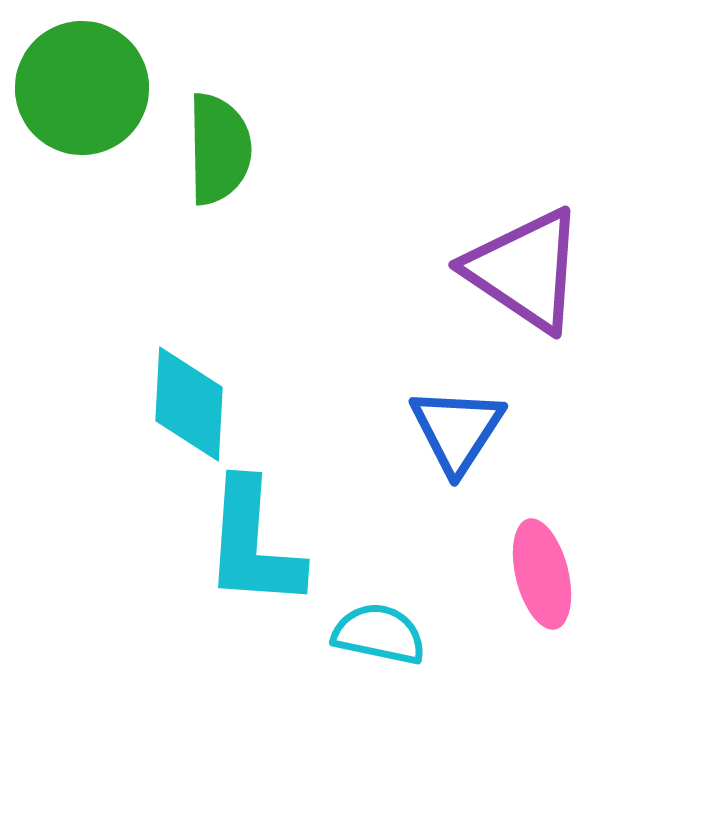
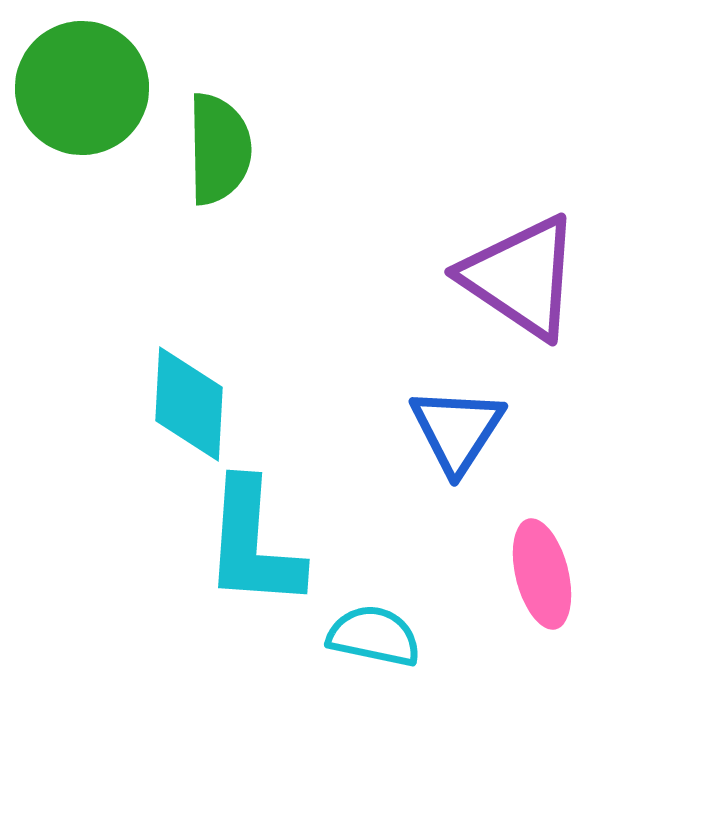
purple triangle: moved 4 px left, 7 px down
cyan semicircle: moved 5 px left, 2 px down
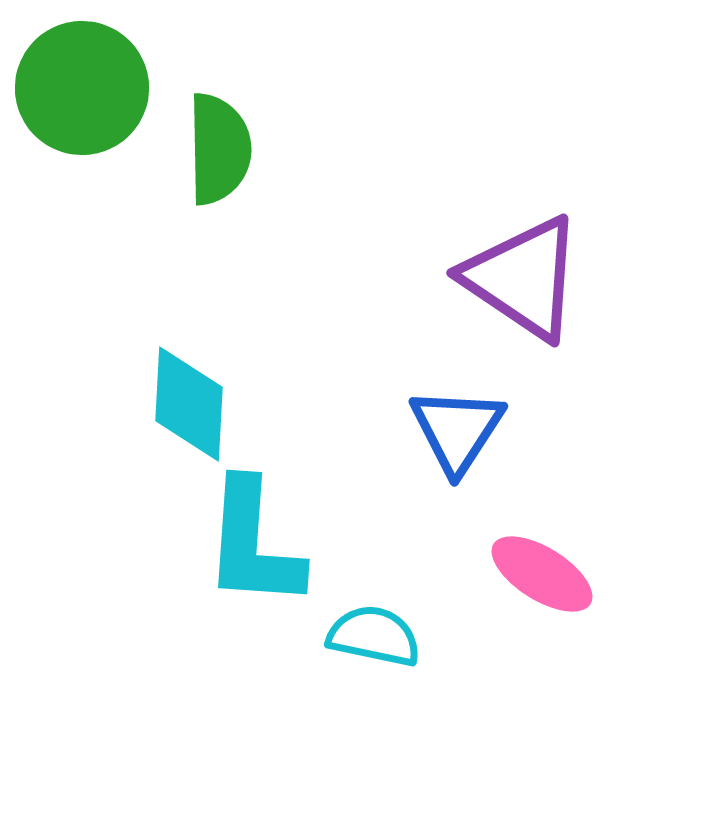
purple triangle: moved 2 px right, 1 px down
pink ellipse: rotated 44 degrees counterclockwise
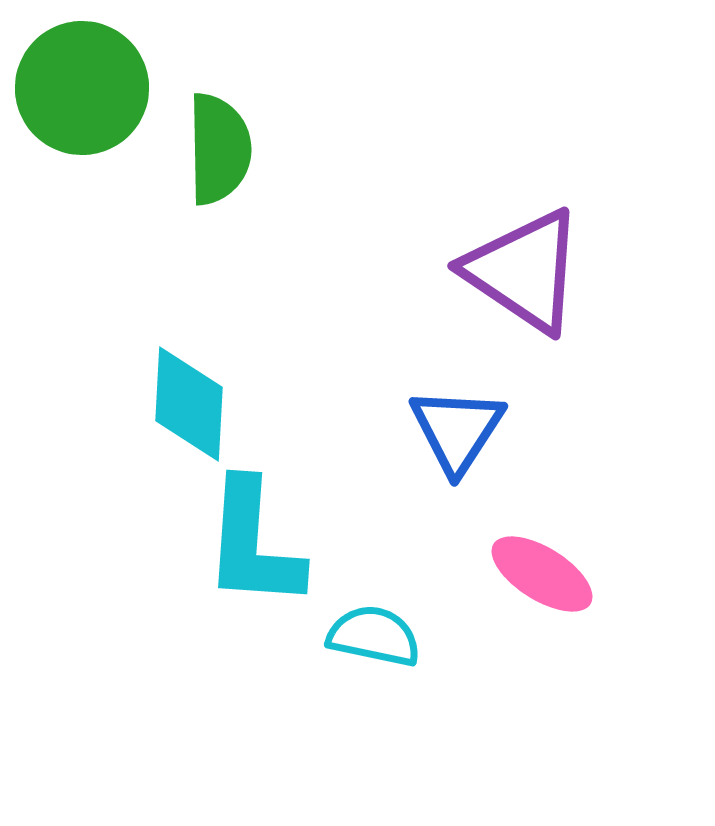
purple triangle: moved 1 px right, 7 px up
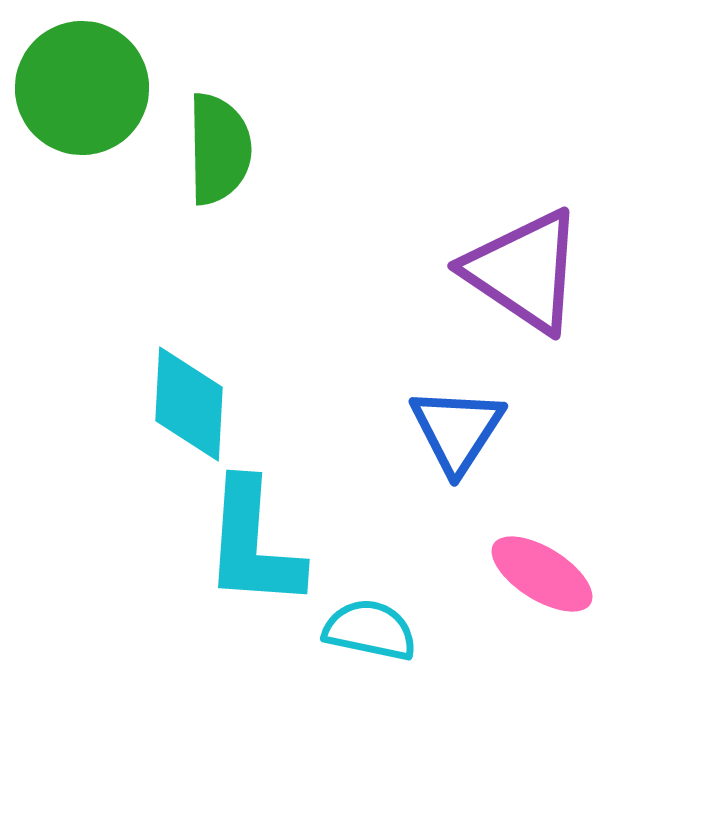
cyan semicircle: moved 4 px left, 6 px up
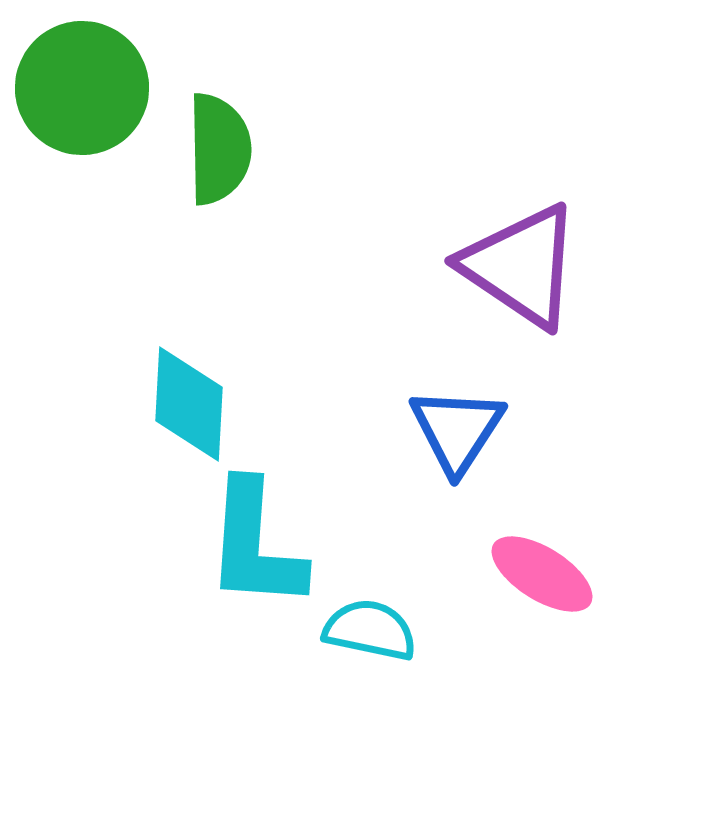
purple triangle: moved 3 px left, 5 px up
cyan L-shape: moved 2 px right, 1 px down
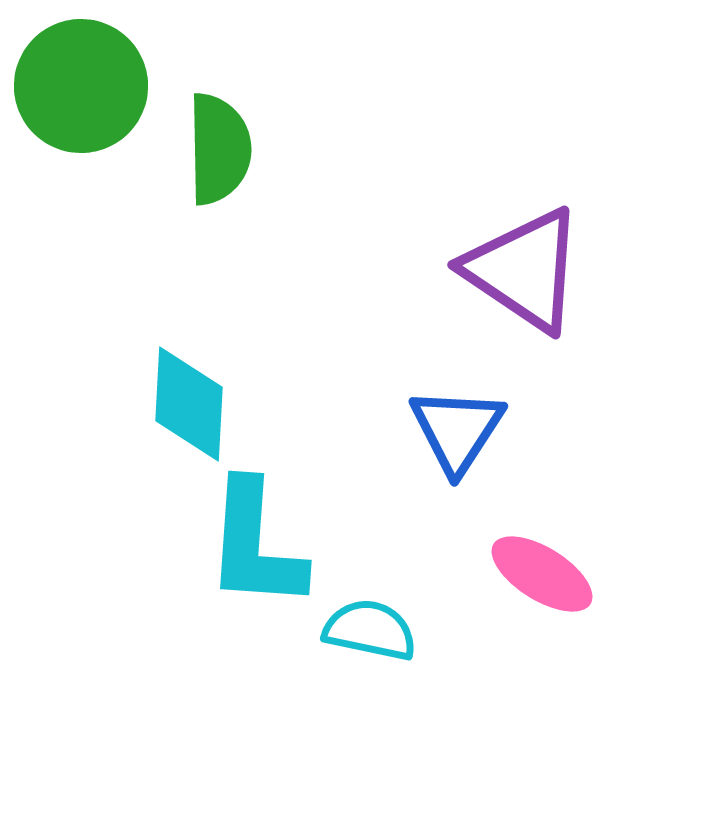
green circle: moved 1 px left, 2 px up
purple triangle: moved 3 px right, 4 px down
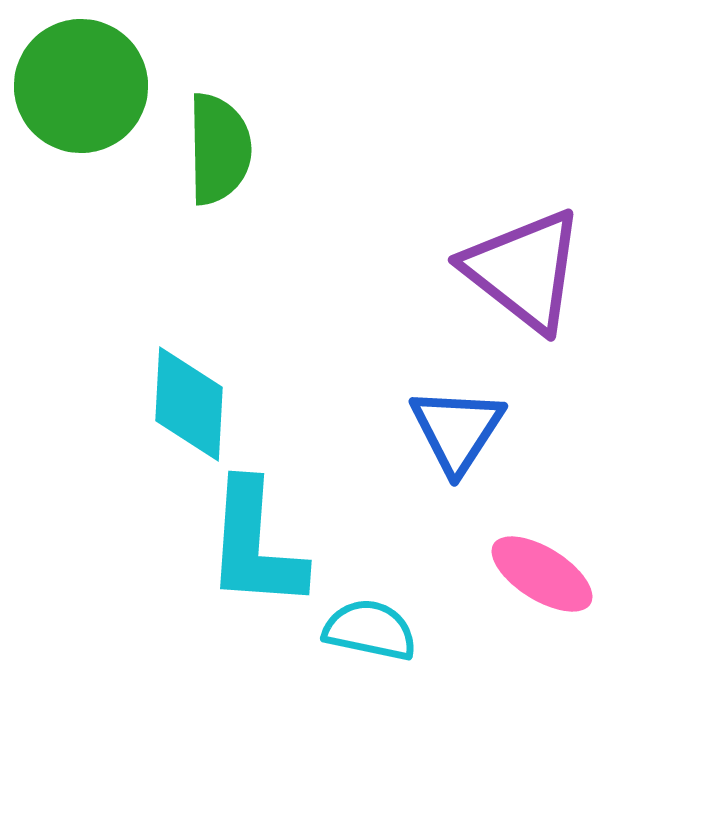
purple triangle: rotated 4 degrees clockwise
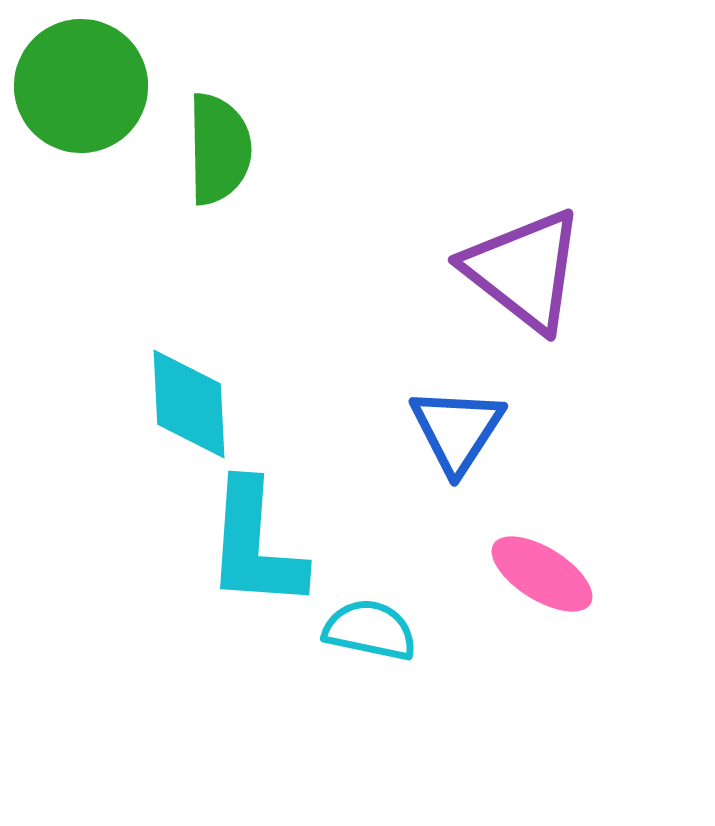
cyan diamond: rotated 6 degrees counterclockwise
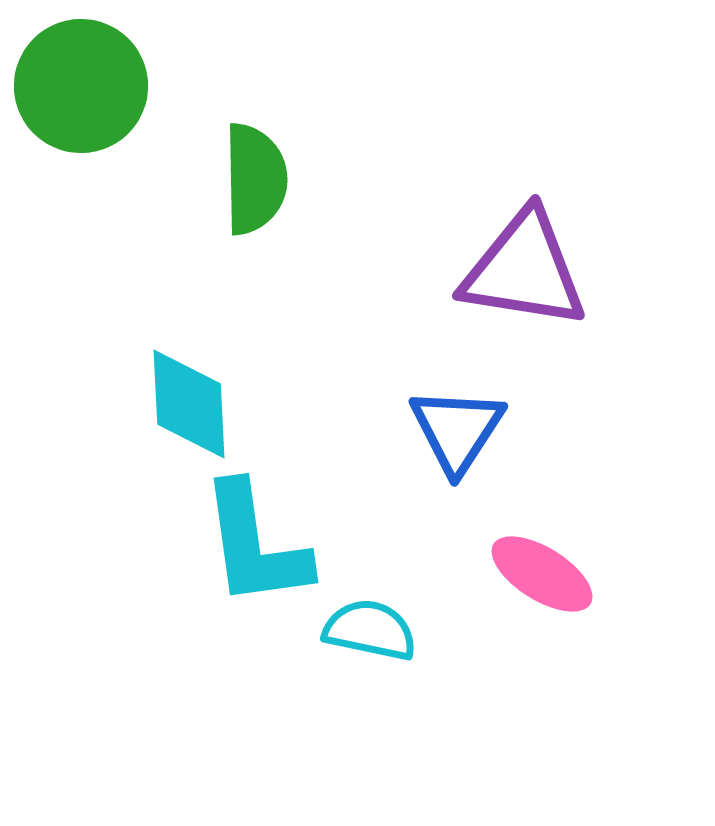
green semicircle: moved 36 px right, 30 px down
purple triangle: rotated 29 degrees counterclockwise
cyan L-shape: rotated 12 degrees counterclockwise
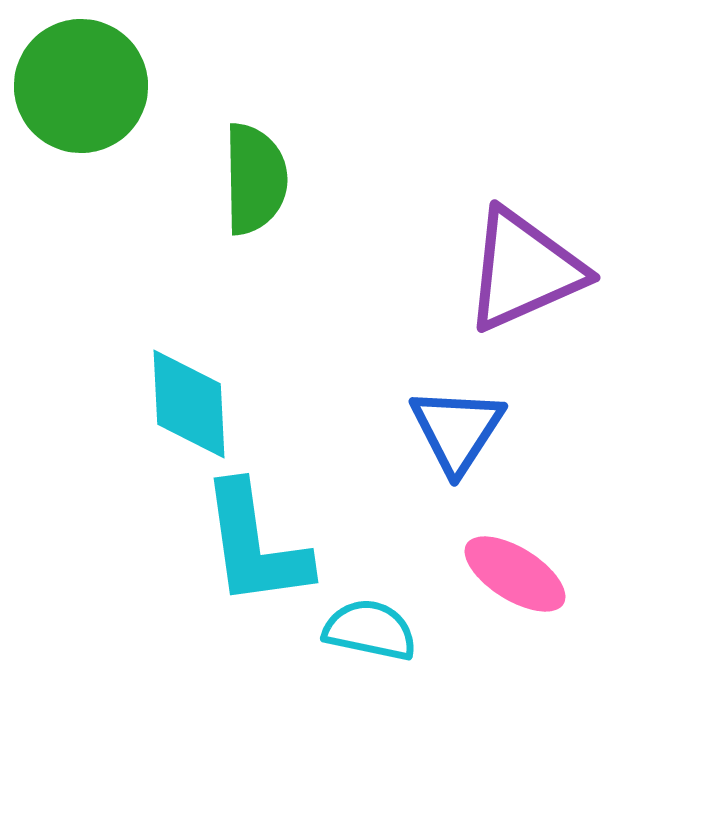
purple triangle: rotated 33 degrees counterclockwise
pink ellipse: moved 27 px left
